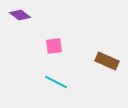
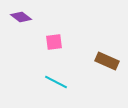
purple diamond: moved 1 px right, 2 px down
pink square: moved 4 px up
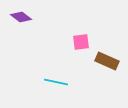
pink square: moved 27 px right
cyan line: rotated 15 degrees counterclockwise
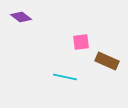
cyan line: moved 9 px right, 5 px up
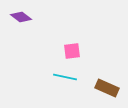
pink square: moved 9 px left, 9 px down
brown rectangle: moved 27 px down
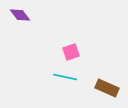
purple diamond: moved 1 px left, 2 px up; rotated 15 degrees clockwise
pink square: moved 1 px left, 1 px down; rotated 12 degrees counterclockwise
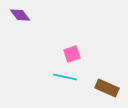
pink square: moved 1 px right, 2 px down
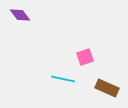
pink square: moved 13 px right, 3 px down
cyan line: moved 2 px left, 2 px down
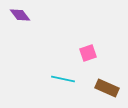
pink square: moved 3 px right, 4 px up
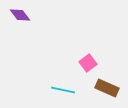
pink square: moved 10 px down; rotated 18 degrees counterclockwise
cyan line: moved 11 px down
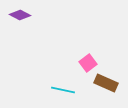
purple diamond: rotated 25 degrees counterclockwise
brown rectangle: moved 1 px left, 5 px up
